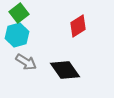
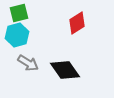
green square: rotated 24 degrees clockwise
red diamond: moved 1 px left, 3 px up
gray arrow: moved 2 px right, 1 px down
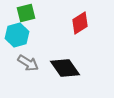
green square: moved 7 px right
red diamond: moved 3 px right
black diamond: moved 2 px up
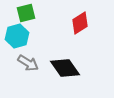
cyan hexagon: moved 1 px down
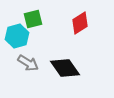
green square: moved 7 px right, 6 px down
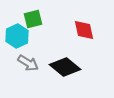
red diamond: moved 4 px right, 7 px down; rotated 70 degrees counterclockwise
cyan hexagon: rotated 10 degrees counterclockwise
black diamond: moved 1 px up; rotated 16 degrees counterclockwise
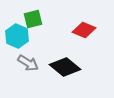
red diamond: rotated 55 degrees counterclockwise
cyan hexagon: rotated 10 degrees counterclockwise
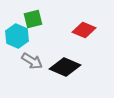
gray arrow: moved 4 px right, 2 px up
black diamond: rotated 16 degrees counterclockwise
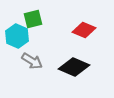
black diamond: moved 9 px right
